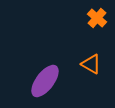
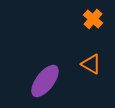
orange cross: moved 4 px left, 1 px down
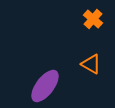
purple ellipse: moved 5 px down
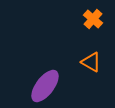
orange triangle: moved 2 px up
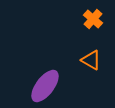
orange triangle: moved 2 px up
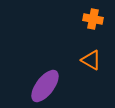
orange cross: rotated 30 degrees counterclockwise
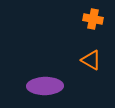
purple ellipse: rotated 52 degrees clockwise
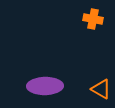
orange triangle: moved 10 px right, 29 px down
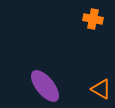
purple ellipse: rotated 52 degrees clockwise
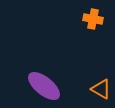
purple ellipse: moved 1 px left; rotated 12 degrees counterclockwise
